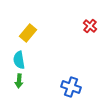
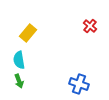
green arrow: rotated 24 degrees counterclockwise
blue cross: moved 8 px right, 3 px up
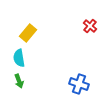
cyan semicircle: moved 2 px up
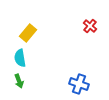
cyan semicircle: moved 1 px right
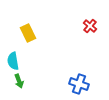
yellow rectangle: rotated 66 degrees counterclockwise
cyan semicircle: moved 7 px left, 3 px down
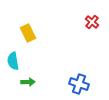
red cross: moved 2 px right, 4 px up
green arrow: moved 9 px right, 1 px down; rotated 72 degrees counterclockwise
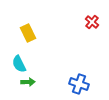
cyan semicircle: moved 6 px right, 3 px down; rotated 18 degrees counterclockwise
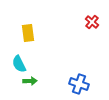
yellow rectangle: rotated 18 degrees clockwise
green arrow: moved 2 px right, 1 px up
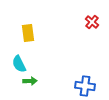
blue cross: moved 6 px right, 2 px down; rotated 12 degrees counterclockwise
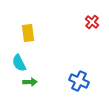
cyan semicircle: moved 1 px up
green arrow: moved 1 px down
blue cross: moved 6 px left, 5 px up; rotated 18 degrees clockwise
